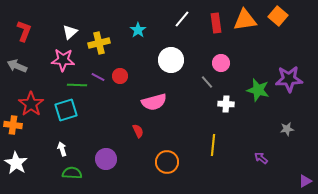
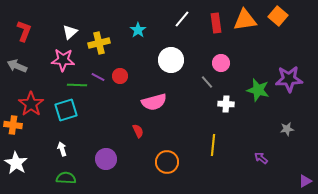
green semicircle: moved 6 px left, 5 px down
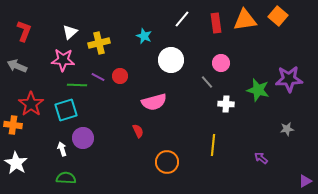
cyan star: moved 6 px right, 6 px down; rotated 14 degrees counterclockwise
purple circle: moved 23 px left, 21 px up
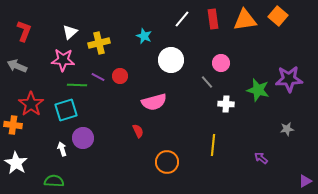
red rectangle: moved 3 px left, 4 px up
green semicircle: moved 12 px left, 3 px down
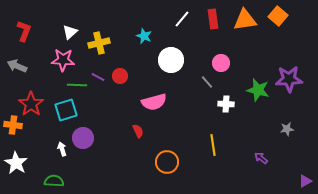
yellow line: rotated 15 degrees counterclockwise
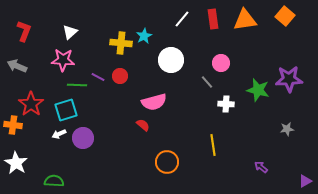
orange square: moved 7 px right
cyan star: rotated 21 degrees clockwise
yellow cross: moved 22 px right; rotated 20 degrees clockwise
red semicircle: moved 5 px right, 6 px up; rotated 24 degrees counterclockwise
white arrow: moved 3 px left, 15 px up; rotated 96 degrees counterclockwise
purple arrow: moved 9 px down
